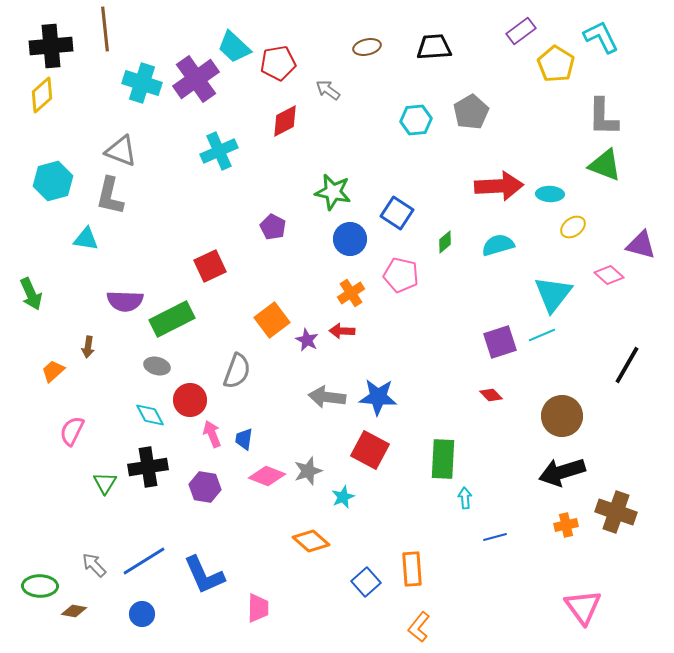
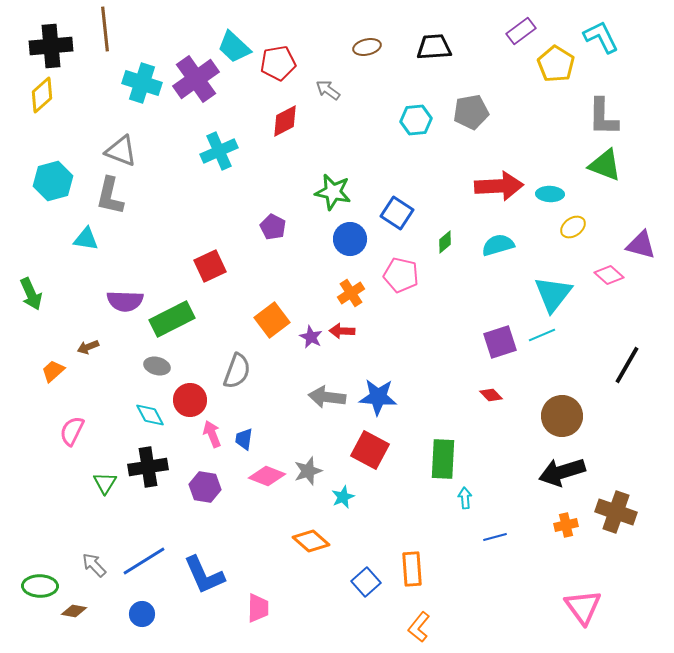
gray pentagon at (471, 112): rotated 20 degrees clockwise
purple star at (307, 340): moved 4 px right, 3 px up
brown arrow at (88, 347): rotated 60 degrees clockwise
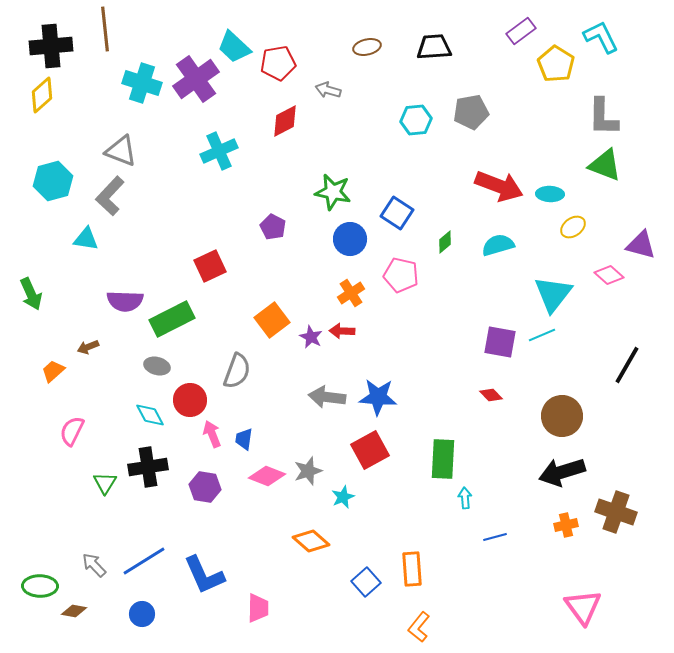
gray arrow at (328, 90): rotated 20 degrees counterclockwise
red arrow at (499, 186): rotated 24 degrees clockwise
gray L-shape at (110, 196): rotated 30 degrees clockwise
purple square at (500, 342): rotated 28 degrees clockwise
red square at (370, 450): rotated 33 degrees clockwise
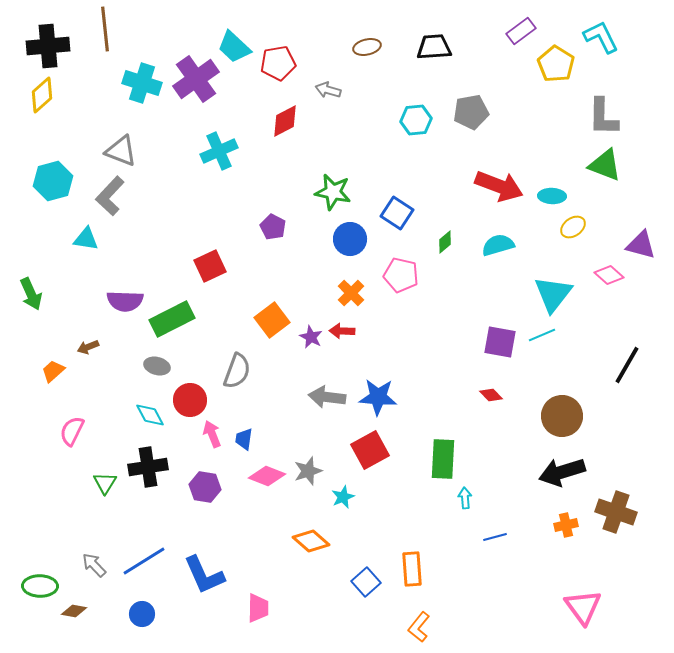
black cross at (51, 46): moved 3 px left
cyan ellipse at (550, 194): moved 2 px right, 2 px down
orange cross at (351, 293): rotated 12 degrees counterclockwise
